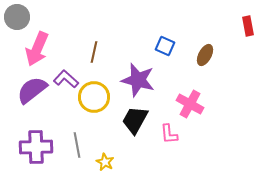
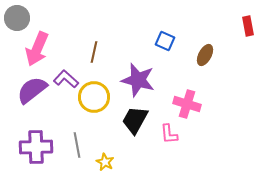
gray circle: moved 1 px down
blue square: moved 5 px up
pink cross: moved 3 px left; rotated 12 degrees counterclockwise
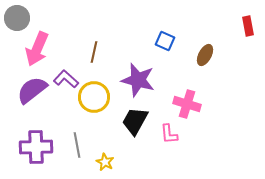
black trapezoid: moved 1 px down
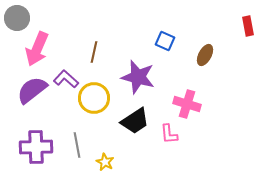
purple star: moved 3 px up
yellow circle: moved 1 px down
black trapezoid: rotated 152 degrees counterclockwise
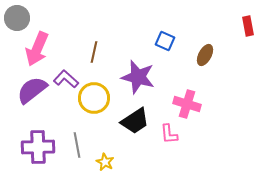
purple cross: moved 2 px right
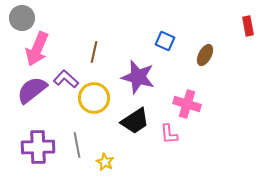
gray circle: moved 5 px right
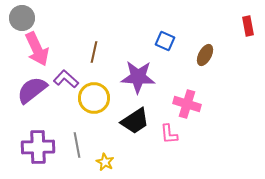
pink arrow: rotated 48 degrees counterclockwise
purple star: rotated 12 degrees counterclockwise
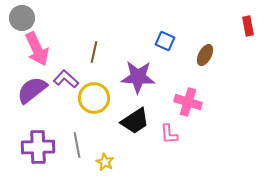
pink cross: moved 1 px right, 2 px up
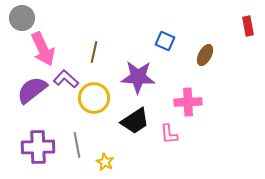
pink arrow: moved 6 px right
pink cross: rotated 20 degrees counterclockwise
